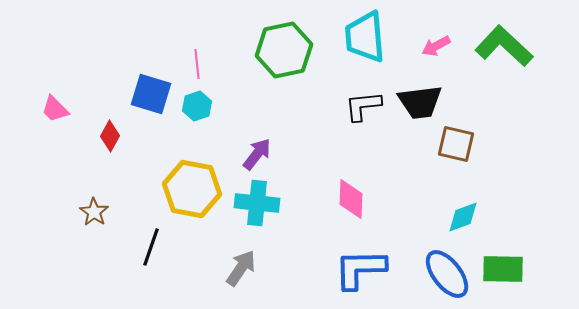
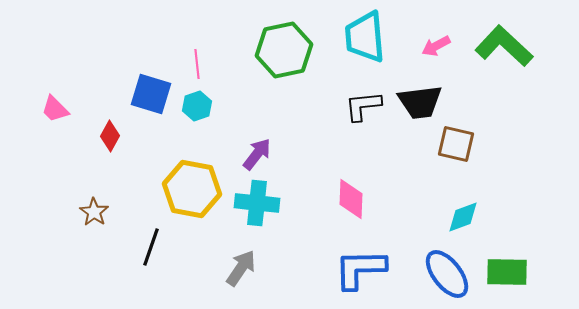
green rectangle: moved 4 px right, 3 px down
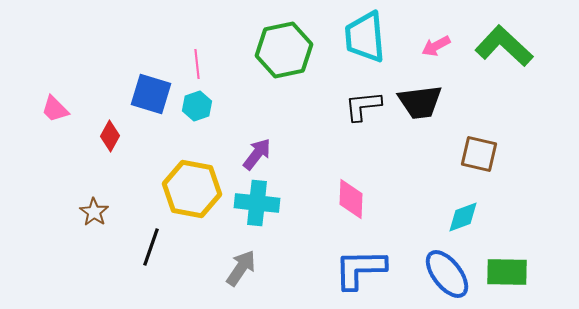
brown square: moved 23 px right, 10 px down
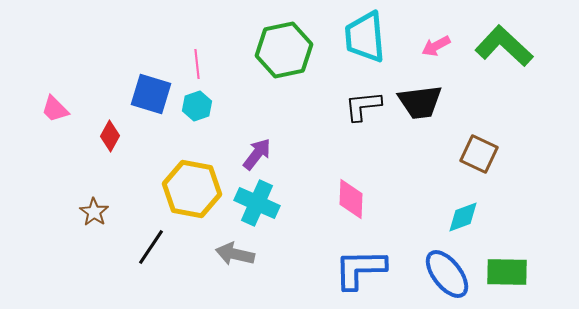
brown square: rotated 12 degrees clockwise
cyan cross: rotated 18 degrees clockwise
black line: rotated 15 degrees clockwise
gray arrow: moved 6 px left, 14 px up; rotated 111 degrees counterclockwise
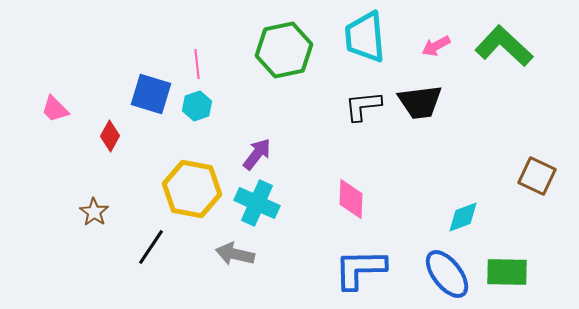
brown square: moved 58 px right, 22 px down
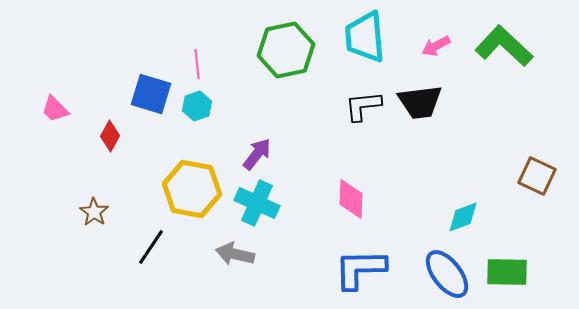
green hexagon: moved 2 px right
